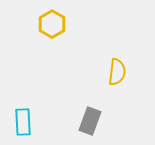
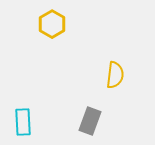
yellow semicircle: moved 2 px left, 3 px down
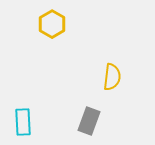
yellow semicircle: moved 3 px left, 2 px down
gray rectangle: moved 1 px left
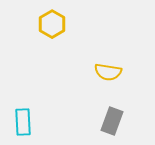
yellow semicircle: moved 4 px left, 5 px up; rotated 92 degrees clockwise
gray rectangle: moved 23 px right
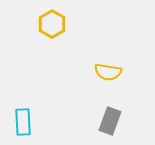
gray rectangle: moved 2 px left
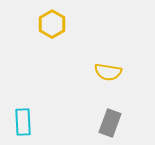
gray rectangle: moved 2 px down
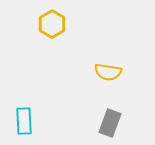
cyan rectangle: moved 1 px right, 1 px up
